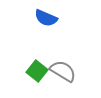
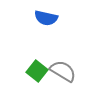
blue semicircle: rotated 10 degrees counterclockwise
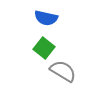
green square: moved 7 px right, 23 px up
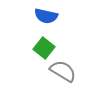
blue semicircle: moved 2 px up
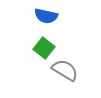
gray semicircle: moved 2 px right, 1 px up
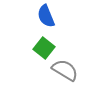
blue semicircle: rotated 55 degrees clockwise
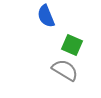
green square: moved 28 px right, 3 px up; rotated 15 degrees counterclockwise
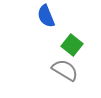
green square: rotated 15 degrees clockwise
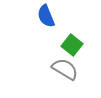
gray semicircle: moved 1 px up
